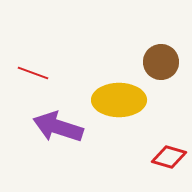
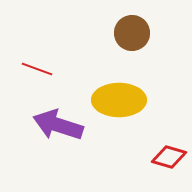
brown circle: moved 29 px left, 29 px up
red line: moved 4 px right, 4 px up
purple arrow: moved 2 px up
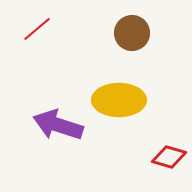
red line: moved 40 px up; rotated 60 degrees counterclockwise
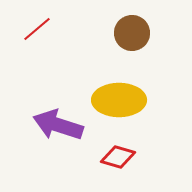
red diamond: moved 51 px left
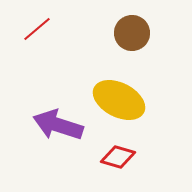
yellow ellipse: rotated 27 degrees clockwise
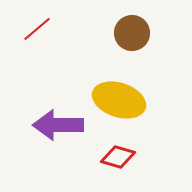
yellow ellipse: rotated 9 degrees counterclockwise
purple arrow: rotated 18 degrees counterclockwise
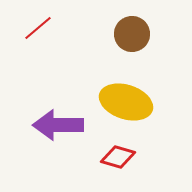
red line: moved 1 px right, 1 px up
brown circle: moved 1 px down
yellow ellipse: moved 7 px right, 2 px down
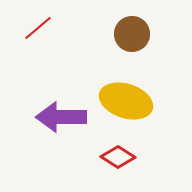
yellow ellipse: moved 1 px up
purple arrow: moved 3 px right, 8 px up
red diamond: rotated 16 degrees clockwise
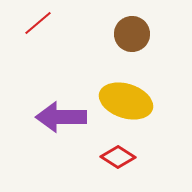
red line: moved 5 px up
